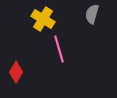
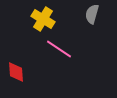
pink line: rotated 40 degrees counterclockwise
red diamond: rotated 35 degrees counterclockwise
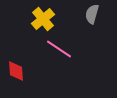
yellow cross: rotated 20 degrees clockwise
red diamond: moved 1 px up
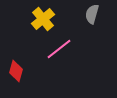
pink line: rotated 72 degrees counterclockwise
red diamond: rotated 20 degrees clockwise
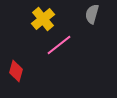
pink line: moved 4 px up
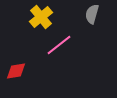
yellow cross: moved 2 px left, 2 px up
red diamond: rotated 65 degrees clockwise
